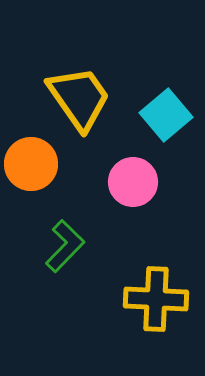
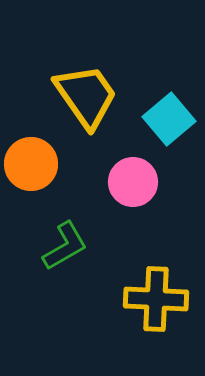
yellow trapezoid: moved 7 px right, 2 px up
cyan square: moved 3 px right, 4 px down
green L-shape: rotated 16 degrees clockwise
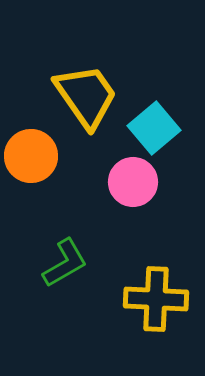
cyan square: moved 15 px left, 9 px down
orange circle: moved 8 px up
green L-shape: moved 17 px down
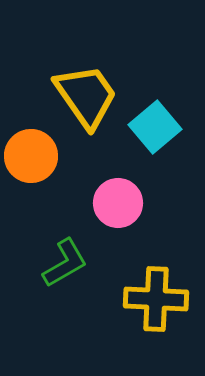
cyan square: moved 1 px right, 1 px up
pink circle: moved 15 px left, 21 px down
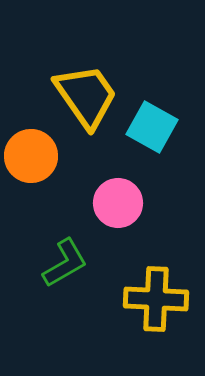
cyan square: moved 3 px left; rotated 21 degrees counterclockwise
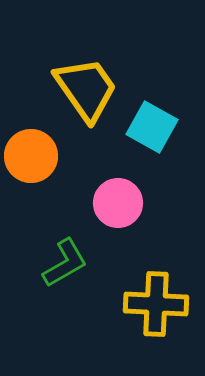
yellow trapezoid: moved 7 px up
yellow cross: moved 5 px down
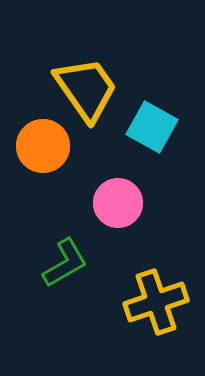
orange circle: moved 12 px right, 10 px up
yellow cross: moved 2 px up; rotated 22 degrees counterclockwise
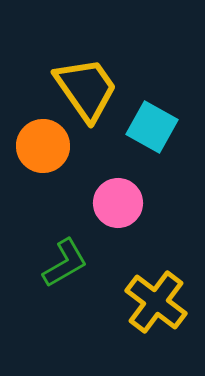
yellow cross: rotated 34 degrees counterclockwise
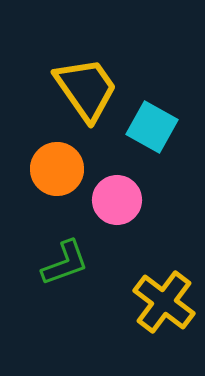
orange circle: moved 14 px right, 23 px down
pink circle: moved 1 px left, 3 px up
green L-shape: rotated 10 degrees clockwise
yellow cross: moved 8 px right
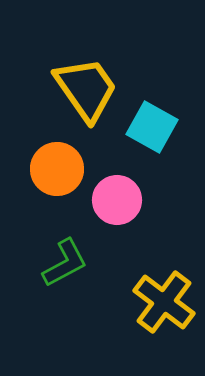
green L-shape: rotated 8 degrees counterclockwise
